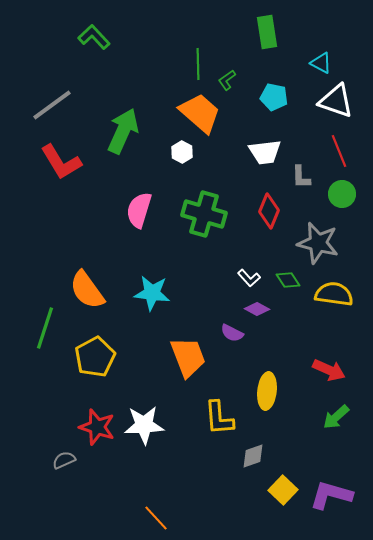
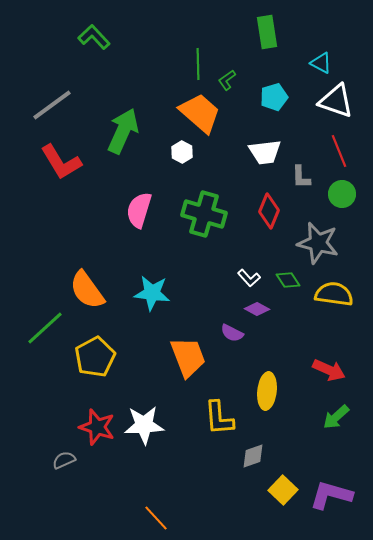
cyan pentagon at (274, 97): rotated 28 degrees counterclockwise
green line at (45, 328): rotated 30 degrees clockwise
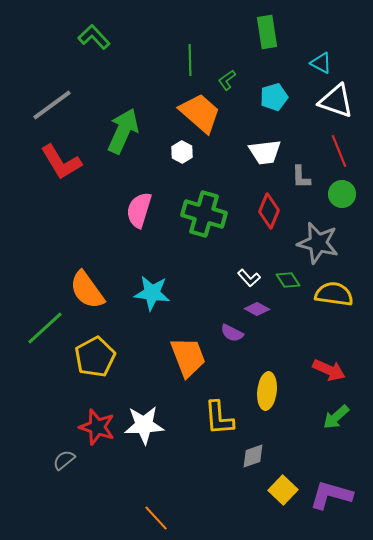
green line at (198, 64): moved 8 px left, 4 px up
gray semicircle at (64, 460): rotated 15 degrees counterclockwise
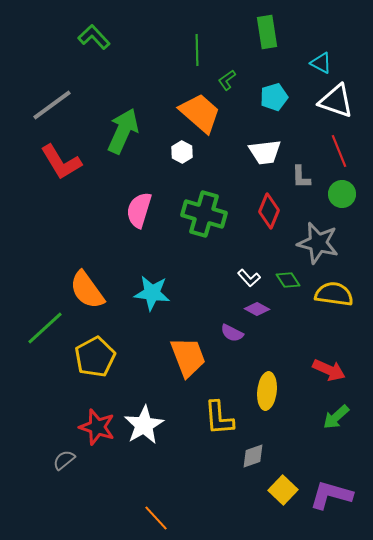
green line at (190, 60): moved 7 px right, 10 px up
white star at (144, 425): rotated 27 degrees counterclockwise
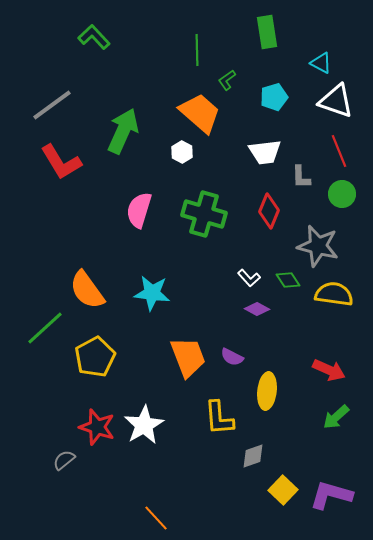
gray star at (318, 243): moved 3 px down
purple semicircle at (232, 333): moved 24 px down
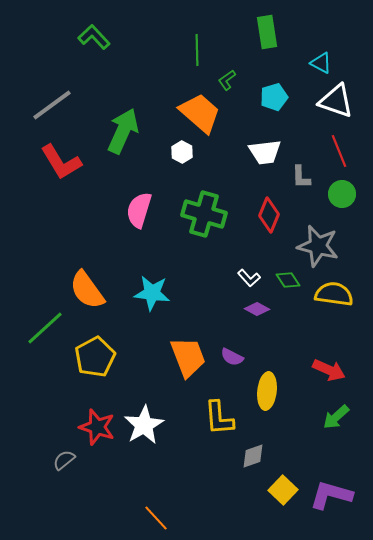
red diamond at (269, 211): moved 4 px down
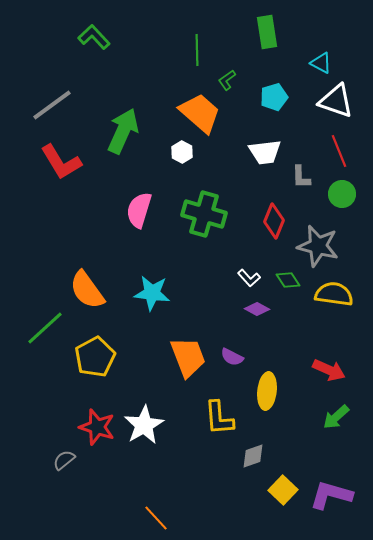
red diamond at (269, 215): moved 5 px right, 6 px down
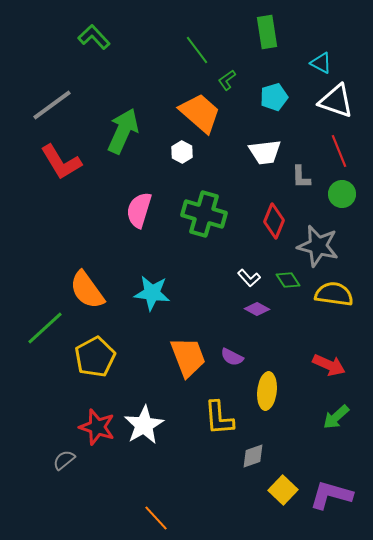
green line at (197, 50): rotated 36 degrees counterclockwise
red arrow at (329, 370): moved 5 px up
